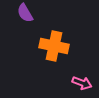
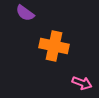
purple semicircle: rotated 24 degrees counterclockwise
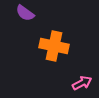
pink arrow: rotated 48 degrees counterclockwise
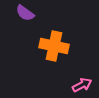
pink arrow: moved 2 px down
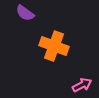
orange cross: rotated 8 degrees clockwise
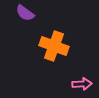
pink arrow: moved 1 px up; rotated 24 degrees clockwise
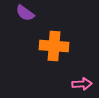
orange cross: rotated 16 degrees counterclockwise
